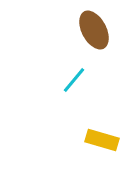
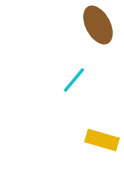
brown ellipse: moved 4 px right, 5 px up
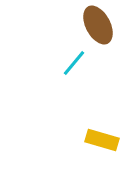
cyan line: moved 17 px up
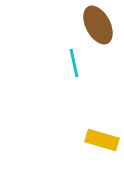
cyan line: rotated 52 degrees counterclockwise
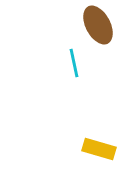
yellow rectangle: moved 3 px left, 9 px down
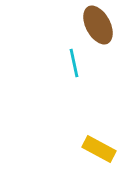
yellow rectangle: rotated 12 degrees clockwise
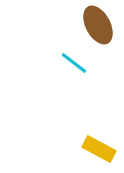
cyan line: rotated 40 degrees counterclockwise
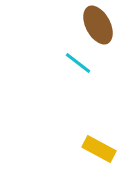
cyan line: moved 4 px right
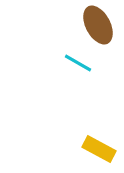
cyan line: rotated 8 degrees counterclockwise
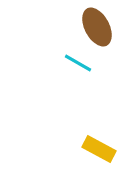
brown ellipse: moved 1 px left, 2 px down
